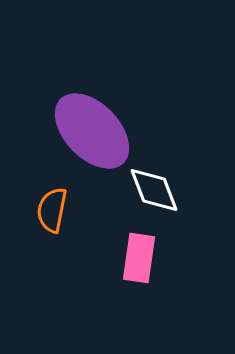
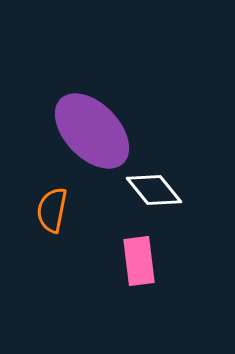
white diamond: rotated 18 degrees counterclockwise
pink rectangle: moved 3 px down; rotated 15 degrees counterclockwise
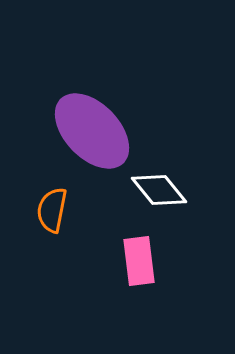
white diamond: moved 5 px right
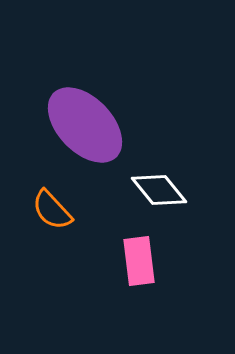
purple ellipse: moved 7 px left, 6 px up
orange semicircle: rotated 54 degrees counterclockwise
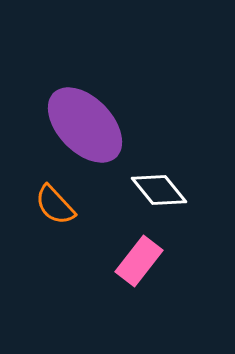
orange semicircle: moved 3 px right, 5 px up
pink rectangle: rotated 45 degrees clockwise
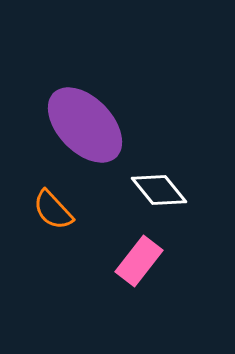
orange semicircle: moved 2 px left, 5 px down
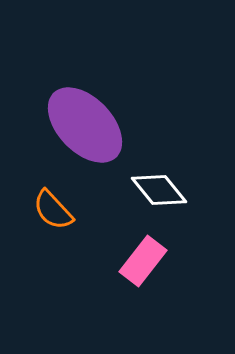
pink rectangle: moved 4 px right
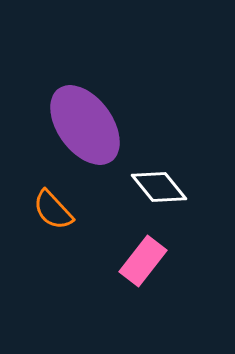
purple ellipse: rotated 8 degrees clockwise
white diamond: moved 3 px up
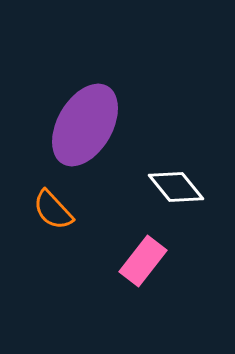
purple ellipse: rotated 66 degrees clockwise
white diamond: moved 17 px right
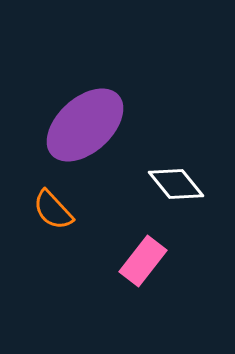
purple ellipse: rotated 18 degrees clockwise
white diamond: moved 3 px up
